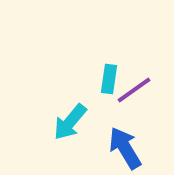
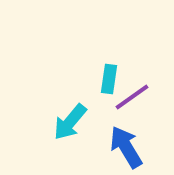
purple line: moved 2 px left, 7 px down
blue arrow: moved 1 px right, 1 px up
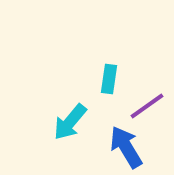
purple line: moved 15 px right, 9 px down
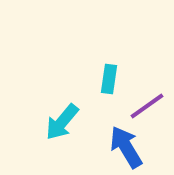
cyan arrow: moved 8 px left
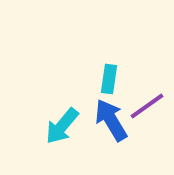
cyan arrow: moved 4 px down
blue arrow: moved 15 px left, 27 px up
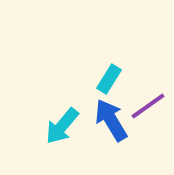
cyan rectangle: rotated 24 degrees clockwise
purple line: moved 1 px right
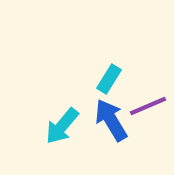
purple line: rotated 12 degrees clockwise
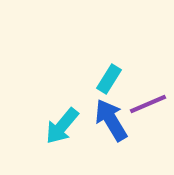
purple line: moved 2 px up
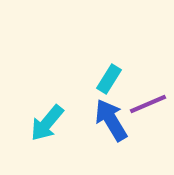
cyan arrow: moved 15 px left, 3 px up
